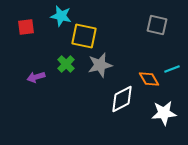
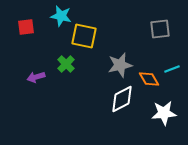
gray square: moved 3 px right, 4 px down; rotated 20 degrees counterclockwise
gray star: moved 20 px right
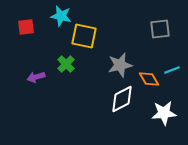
cyan line: moved 1 px down
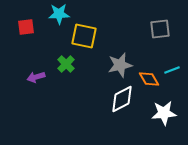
cyan star: moved 2 px left, 2 px up; rotated 15 degrees counterclockwise
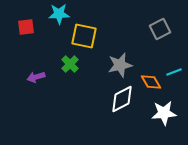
gray square: rotated 20 degrees counterclockwise
green cross: moved 4 px right
cyan line: moved 2 px right, 2 px down
orange diamond: moved 2 px right, 3 px down
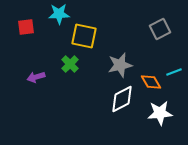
white star: moved 4 px left
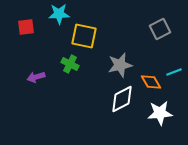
green cross: rotated 18 degrees counterclockwise
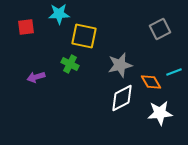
white diamond: moved 1 px up
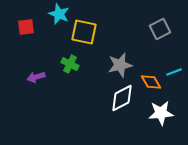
cyan star: rotated 25 degrees clockwise
yellow square: moved 4 px up
white star: moved 1 px right
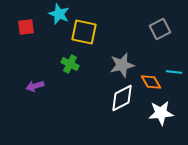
gray star: moved 2 px right
cyan line: rotated 28 degrees clockwise
purple arrow: moved 1 px left, 9 px down
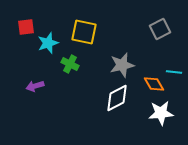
cyan star: moved 11 px left, 29 px down; rotated 30 degrees clockwise
orange diamond: moved 3 px right, 2 px down
white diamond: moved 5 px left
